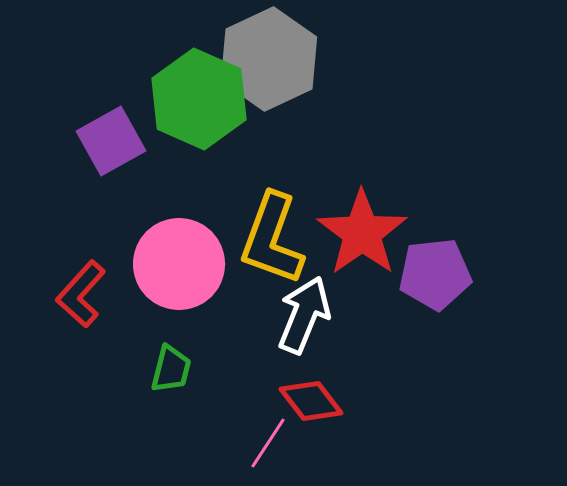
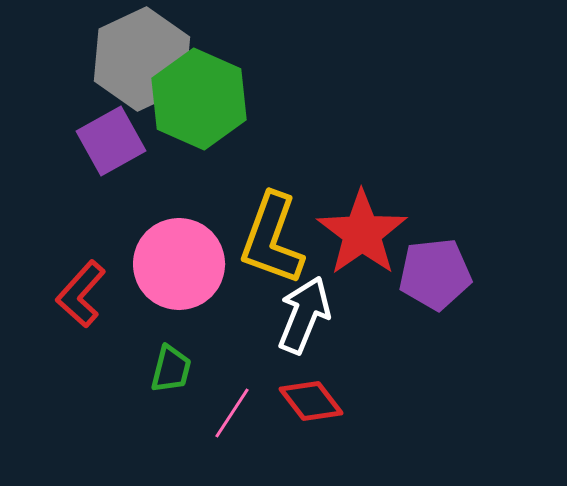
gray hexagon: moved 127 px left
pink line: moved 36 px left, 30 px up
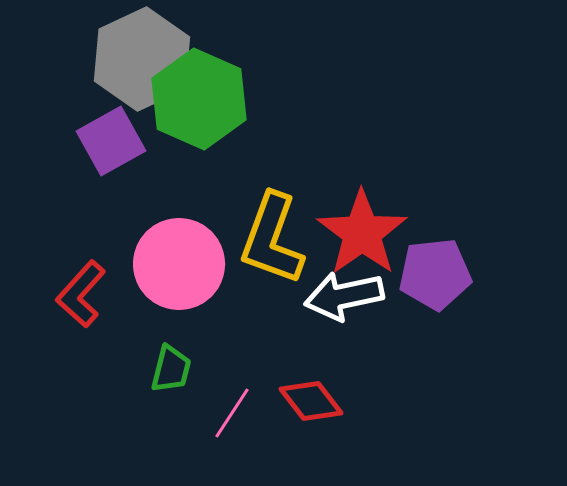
white arrow: moved 40 px right, 19 px up; rotated 124 degrees counterclockwise
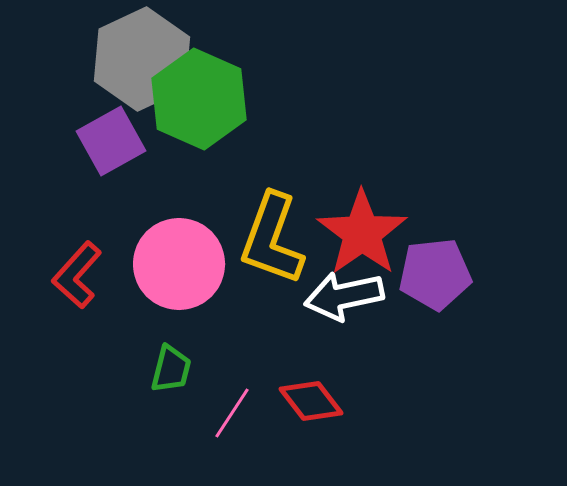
red L-shape: moved 4 px left, 19 px up
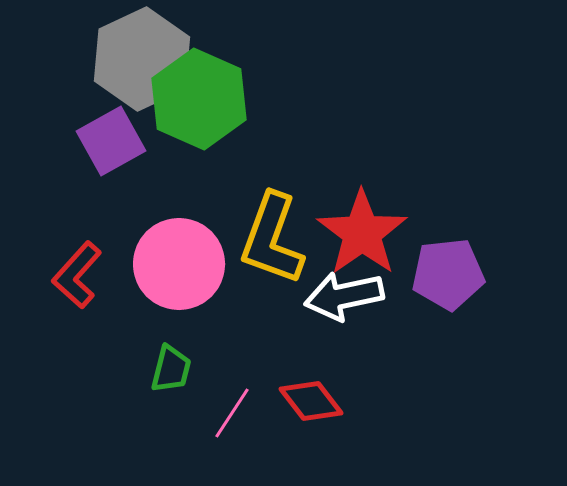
purple pentagon: moved 13 px right
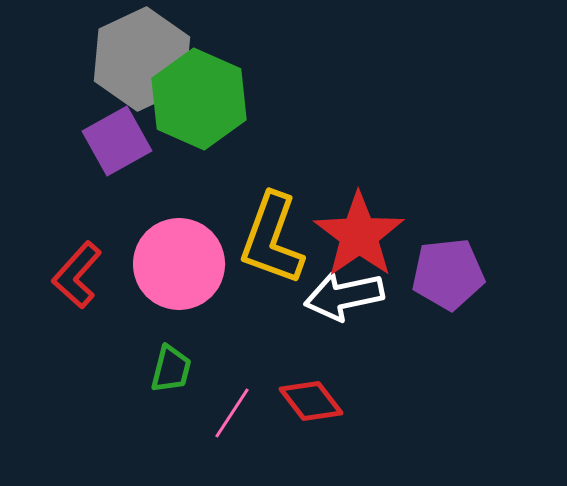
purple square: moved 6 px right
red star: moved 3 px left, 2 px down
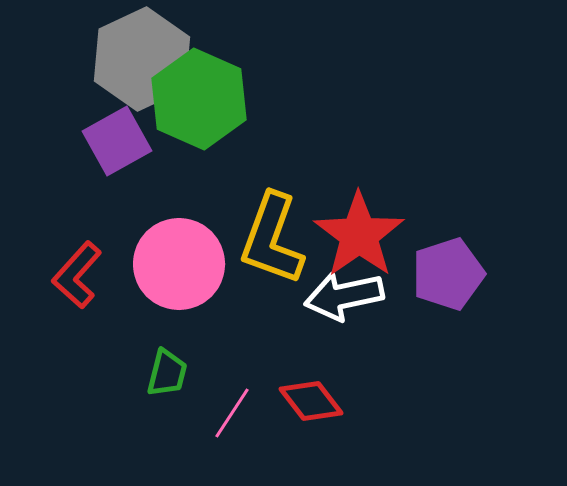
purple pentagon: rotated 12 degrees counterclockwise
green trapezoid: moved 4 px left, 4 px down
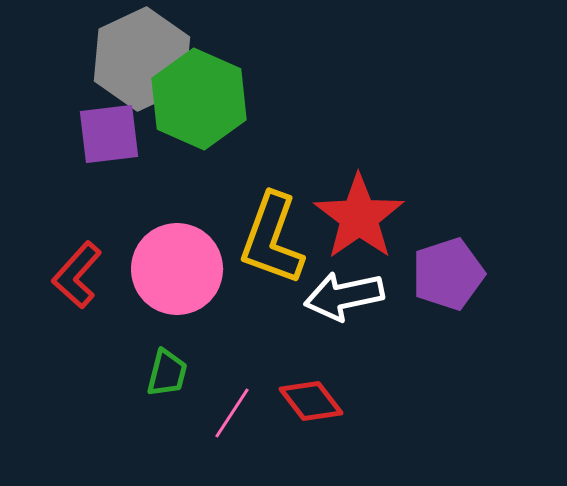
purple square: moved 8 px left, 7 px up; rotated 22 degrees clockwise
red star: moved 18 px up
pink circle: moved 2 px left, 5 px down
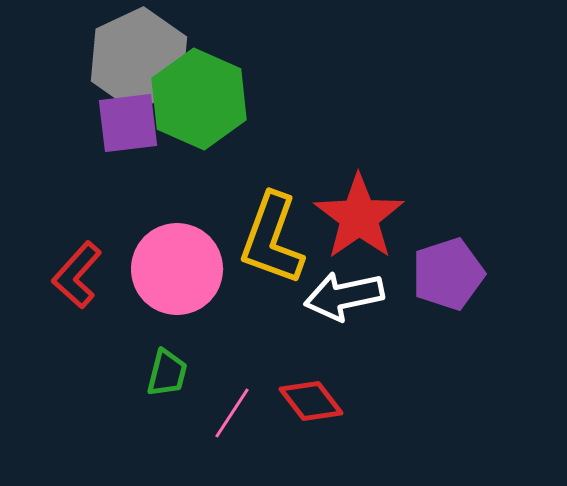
gray hexagon: moved 3 px left
purple square: moved 19 px right, 11 px up
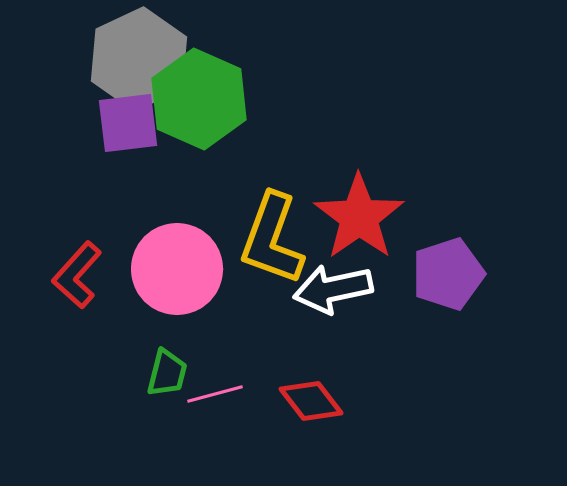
white arrow: moved 11 px left, 7 px up
pink line: moved 17 px left, 19 px up; rotated 42 degrees clockwise
